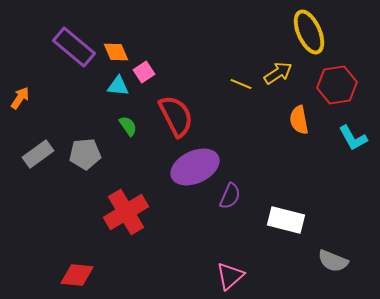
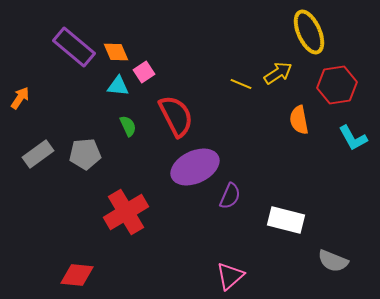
green semicircle: rotated 10 degrees clockwise
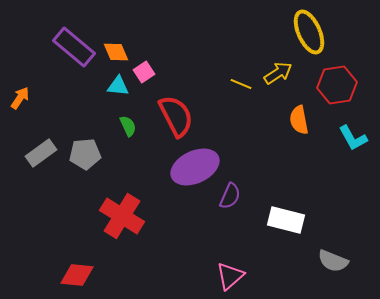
gray rectangle: moved 3 px right, 1 px up
red cross: moved 4 px left, 4 px down; rotated 27 degrees counterclockwise
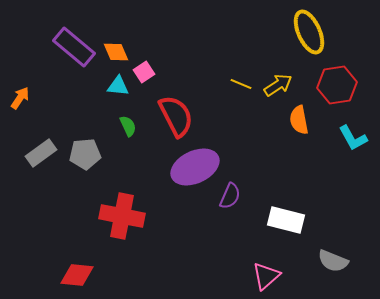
yellow arrow: moved 12 px down
red cross: rotated 21 degrees counterclockwise
pink triangle: moved 36 px right
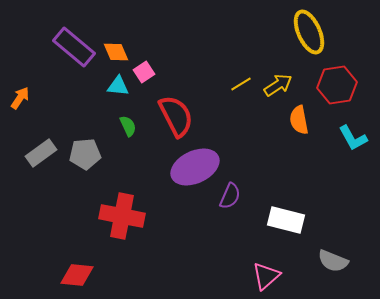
yellow line: rotated 55 degrees counterclockwise
